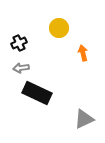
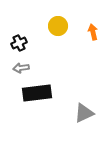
yellow circle: moved 1 px left, 2 px up
orange arrow: moved 10 px right, 21 px up
black rectangle: rotated 32 degrees counterclockwise
gray triangle: moved 6 px up
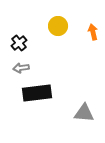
black cross: rotated 14 degrees counterclockwise
gray triangle: rotated 30 degrees clockwise
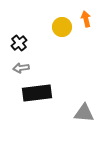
yellow circle: moved 4 px right, 1 px down
orange arrow: moved 7 px left, 13 px up
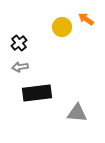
orange arrow: rotated 42 degrees counterclockwise
gray arrow: moved 1 px left, 1 px up
gray triangle: moved 7 px left
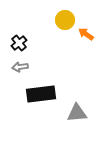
orange arrow: moved 15 px down
yellow circle: moved 3 px right, 7 px up
black rectangle: moved 4 px right, 1 px down
gray triangle: rotated 10 degrees counterclockwise
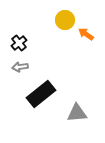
black rectangle: rotated 32 degrees counterclockwise
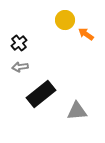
gray triangle: moved 2 px up
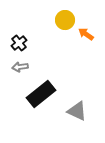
gray triangle: rotated 30 degrees clockwise
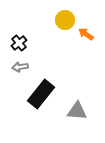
black rectangle: rotated 12 degrees counterclockwise
gray triangle: rotated 20 degrees counterclockwise
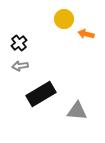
yellow circle: moved 1 px left, 1 px up
orange arrow: rotated 21 degrees counterclockwise
gray arrow: moved 1 px up
black rectangle: rotated 20 degrees clockwise
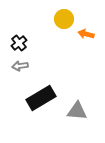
black rectangle: moved 4 px down
